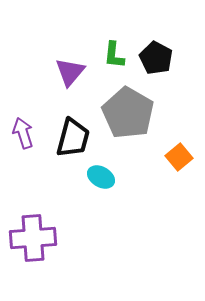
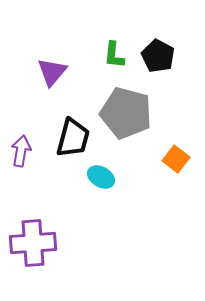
black pentagon: moved 2 px right, 2 px up
purple triangle: moved 18 px left
gray pentagon: moved 2 px left; rotated 15 degrees counterclockwise
purple arrow: moved 2 px left, 18 px down; rotated 28 degrees clockwise
orange square: moved 3 px left, 2 px down; rotated 12 degrees counterclockwise
purple cross: moved 5 px down
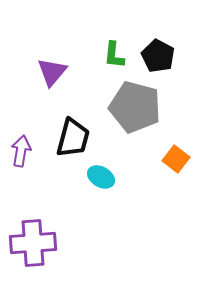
gray pentagon: moved 9 px right, 6 px up
